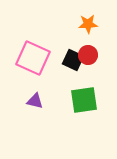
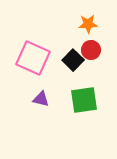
red circle: moved 3 px right, 5 px up
black square: rotated 20 degrees clockwise
purple triangle: moved 6 px right, 2 px up
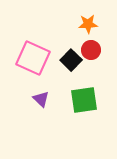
black square: moved 2 px left
purple triangle: rotated 30 degrees clockwise
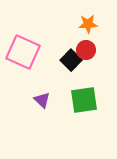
red circle: moved 5 px left
pink square: moved 10 px left, 6 px up
purple triangle: moved 1 px right, 1 px down
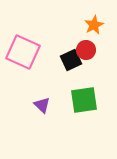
orange star: moved 6 px right, 1 px down; rotated 24 degrees counterclockwise
black square: rotated 20 degrees clockwise
purple triangle: moved 5 px down
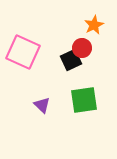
red circle: moved 4 px left, 2 px up
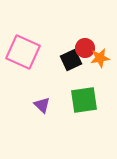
orange star: moved 6 px right, 33 px down; rotated 18 degrees clockwise
red circle: moved 3 px right
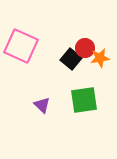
pink square: moved 2 px left, 6 px up
black square: moved 1 px up; rotated 25 degrees counterclockwise
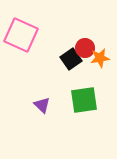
pink square: moved 11 px up
black square: rotated 15 degrees clockwise
